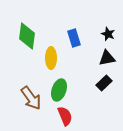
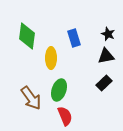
black triangle: moved 1 px left, 2 px up
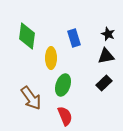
green ellipse: moved 4 px right, 5 px up
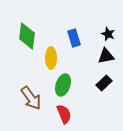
red semicircle: moved 1 px left, 2 px up
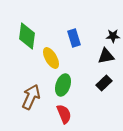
black star: moved 5 px right, 2 px down; rotated 24 degrees counterclockwise
yellow ellipse: rotated 30 degrees counterclockwise
brown arrow: moved 1 px up; rotated 120 degrees counterclockwise
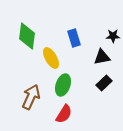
black triangle: moved 4 px left, 1 px down
red semicircle: rotated 54 degrees clockwise
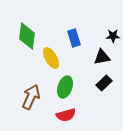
green ellipse: moved 2 px right, 2 px down
red semicircle: moved 2 px right, 1 px down; rotated 42 degrees clockwise
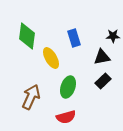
black rectangle: moved 1 px left, 2 px up
green ellipse: moved 3 px right
red semicircle: moved 2 px down
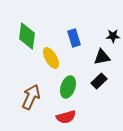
black rectangle: moved 4 px left
